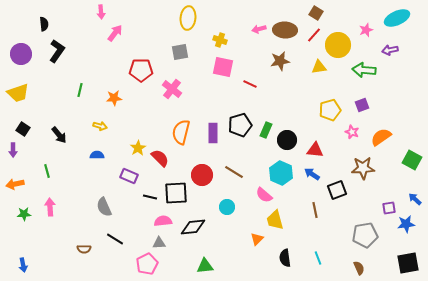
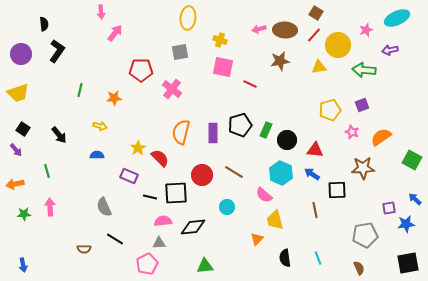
purple arrow at (13, 150): moved 3 px right; rotated 40 degrees counterclockwise
black square at (337, 190): rotated 18 degrees clockwise
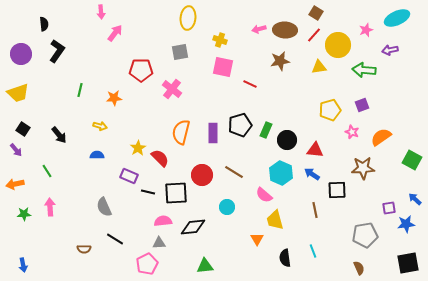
green line at (47, 171): rotated 16 degrees counterclockwise
black line at (150, 197): moved 2 px left, 5 px up
orange triangle at (257, 239): rotated 16 degrees counterclockwise
cyan line at (318, 258): moved 5 px left, 7 px up
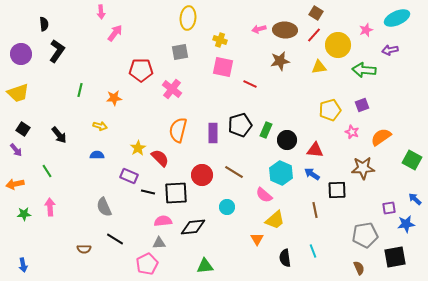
orange semicircle at (181, 132): moved 3 px left, 2 px up
yellow trapezoid at (275, 220): rotated 115 degrees counterclockwise
black square at (408, 263): moved 13 px left, 6 px up
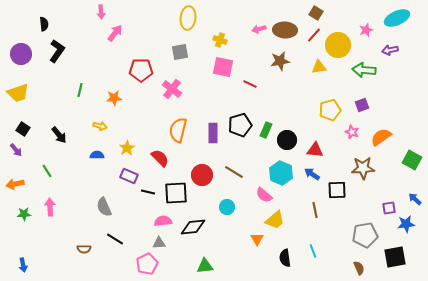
yellow star at (138, 148): moved 11 px left
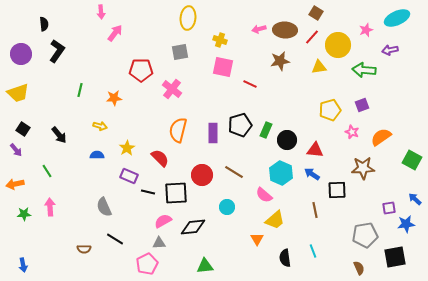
red line at (314, 35): moved 2 px left, 2 px down
pink semicircle at (163, 221): rotated 24 degrees counterclockwise
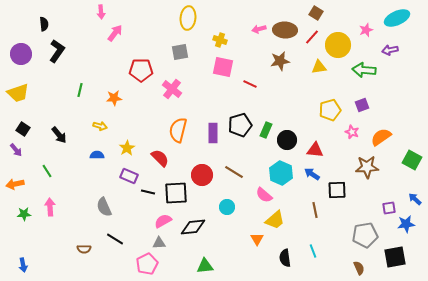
brown star at (363, 168): moved 4 px right, 1 px up
